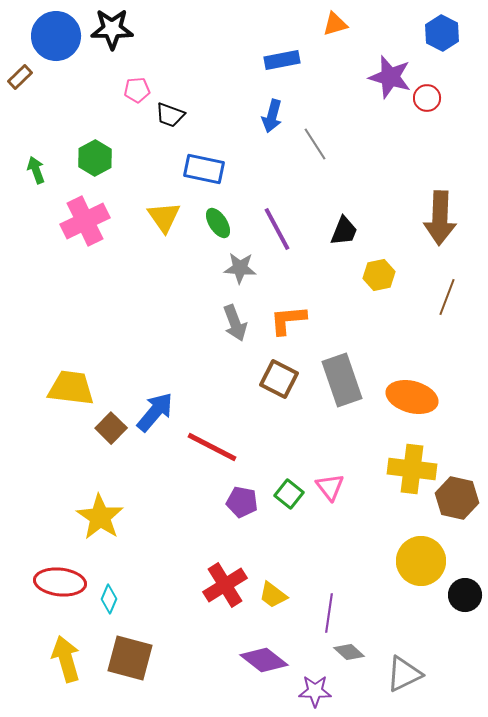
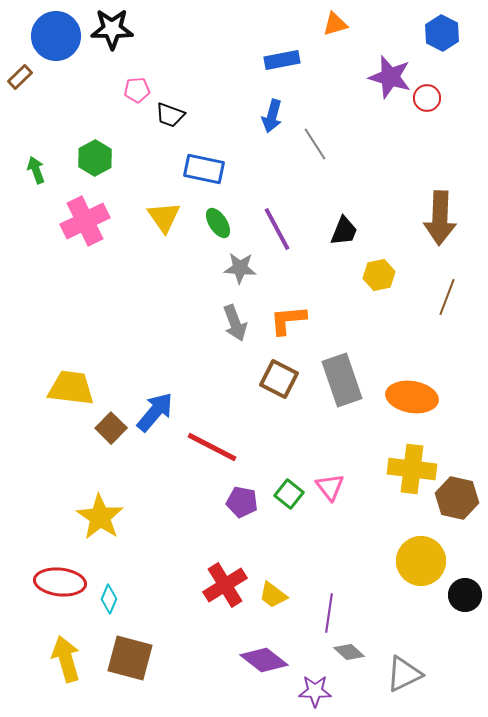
orange ellipse at (412, 397): rotated 6 degrees counterclockwise
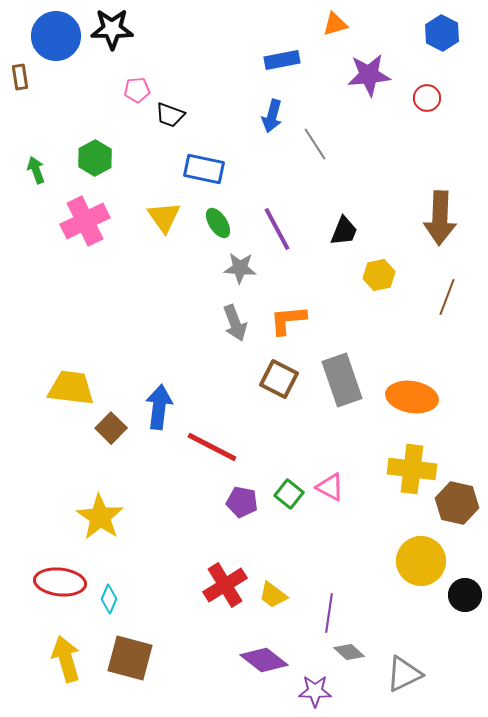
brown rectangle at (20, 77): rotated 55 degrees counterclockwise
purple star at (390, 77): moved 21 px left, 2 px up; rotated 21 degrees counterclockwise
blue arrow at (155, 412): moved 4 px right, 5 px up; rotated 33 degrees counterclockwise
pink triangle at (330, 487): rotated 24 degrees counterclockwise
brown hexagon at (457, 498): moved 5 px down
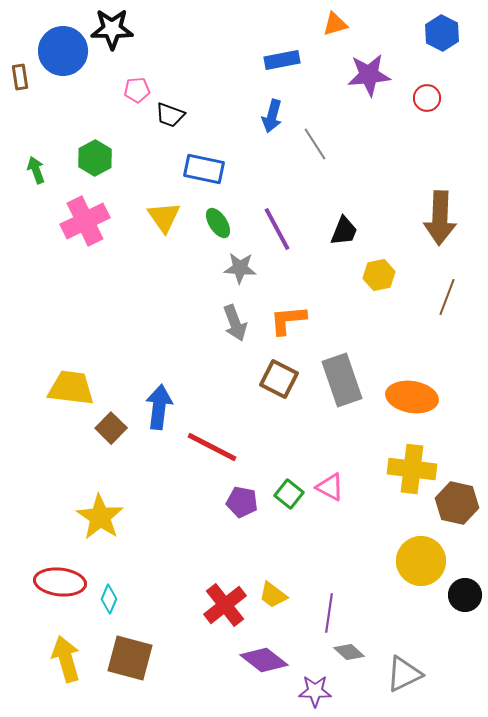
blue circle at (56, 36): moved 7 px right, 15 px down
red cross at (225, 585): moved 20 px down; rotated 6 degrees counterclockwise
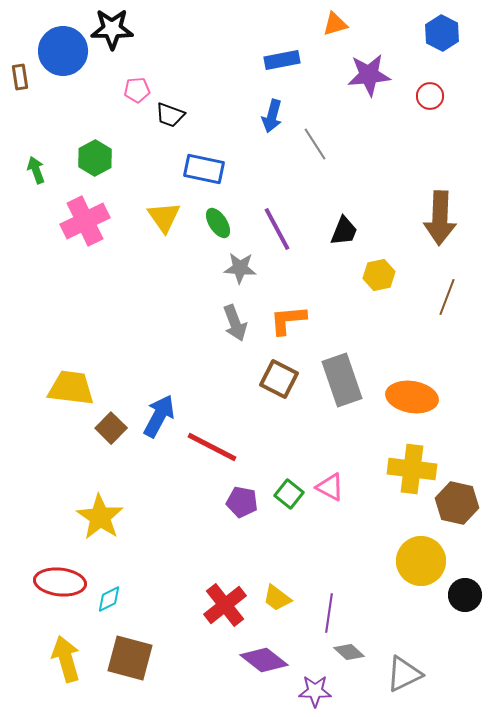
red circle at (427, 98): moved 3 px right, 2 px up
blue arrow at (159, 407): moved 9 px down; rotated 21 degrees clockwise
yellow trapezoid at (273, 595): moved 4 px right, 3 px down
cyan diamond at (109, 599): rotated 40 degrees clockwise
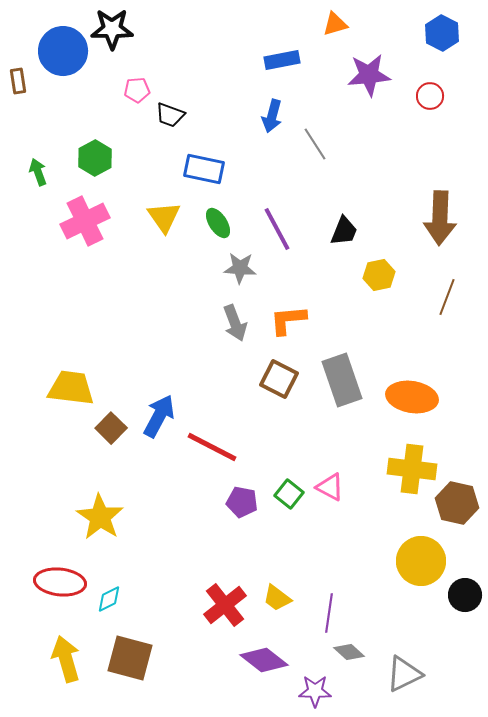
brown rectangle at (20, 77): moved 2 px left, 4 px down
green arrow at (36, 170): moved 2 px right, 2 px down
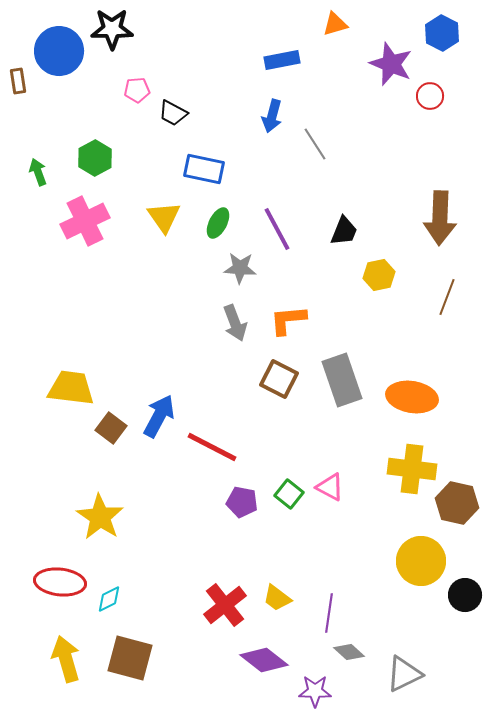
blue circle at (63, 51): moved 4 px left
purple star at (369, 75): moved 22 px right, 11 px up; rotated 27 degrees clockwise
black trapezoid at (170, 115): moved 3 px right, 2 px up; rotated 8 degrees clockwise
green ellipse at (218, 223): rotated 60 degrees clockwise
brown square at (111, 428): rotated 8 degrees counterclockwise
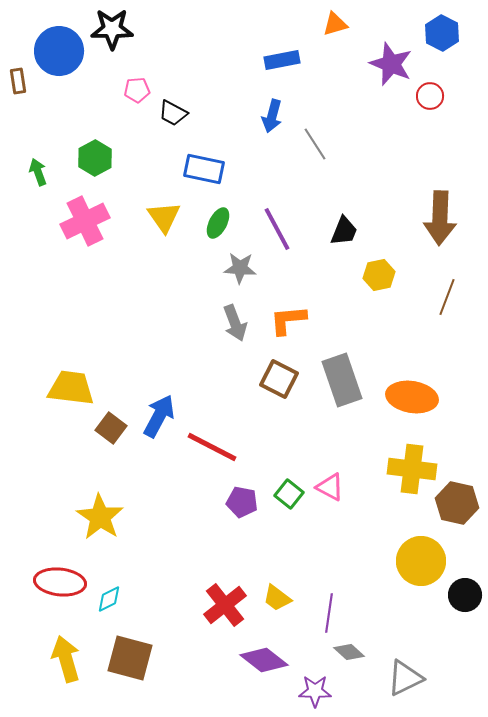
gray triangle at (404, 674): moved 1 px right, 4 px down
